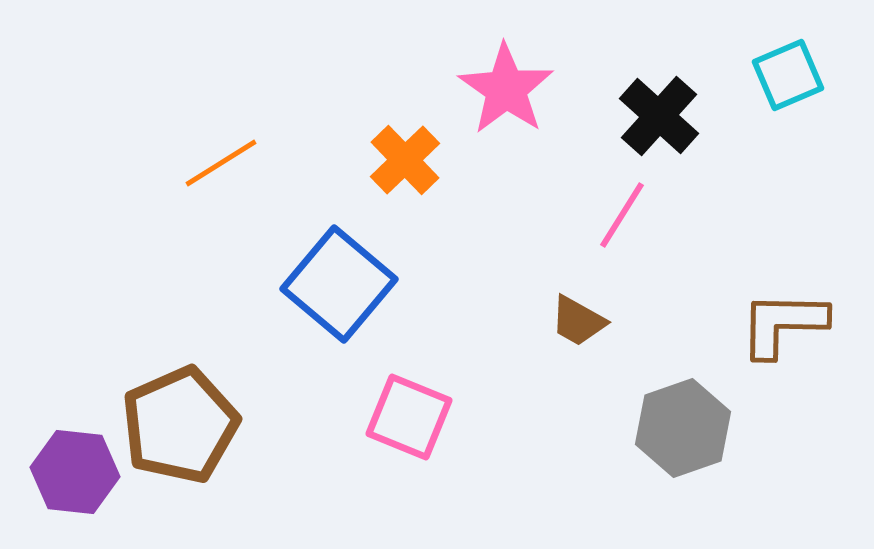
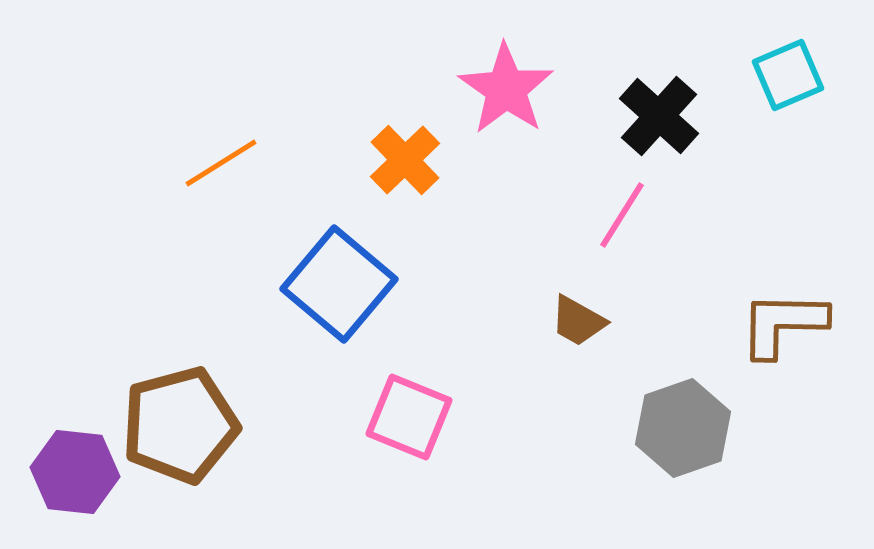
brown pentagon: rotated 9 degrees clockwise
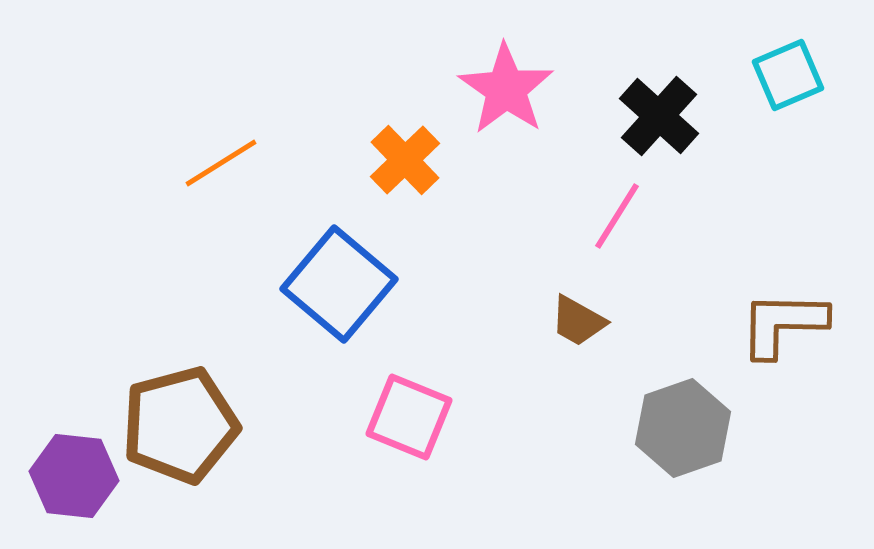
pink line: moved 5 px left, 1 px down
purple hexagon: moved 1 px left, 4 px down
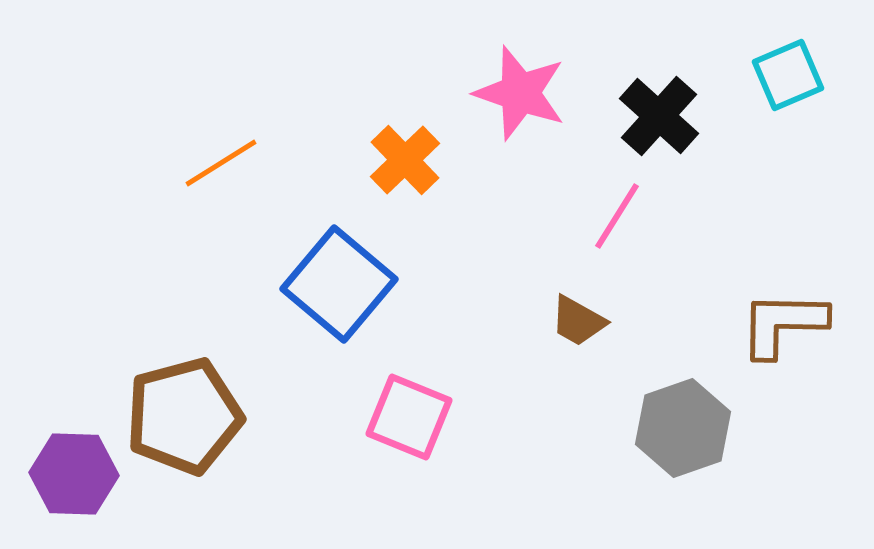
pink star: moved 14 px right, 4 px down; rotated 16 degrees counterclockwise
brown pentagon: moved 4 px right, 9 px up
purple hexagon: moved 2 px up; rotated 4 degrees counterclockwise
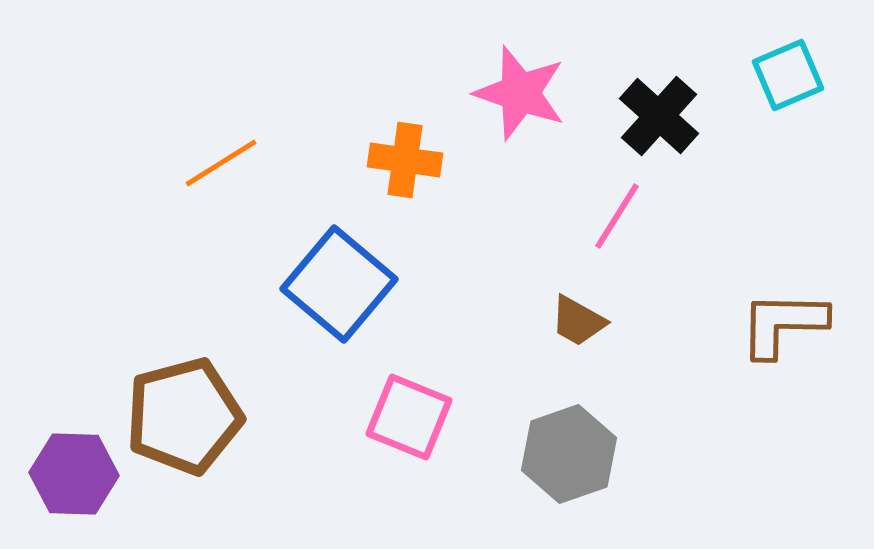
orange cross: rotated 38 degrees counterclockwise
gray hexagon: moved 114 px left, 26 px down
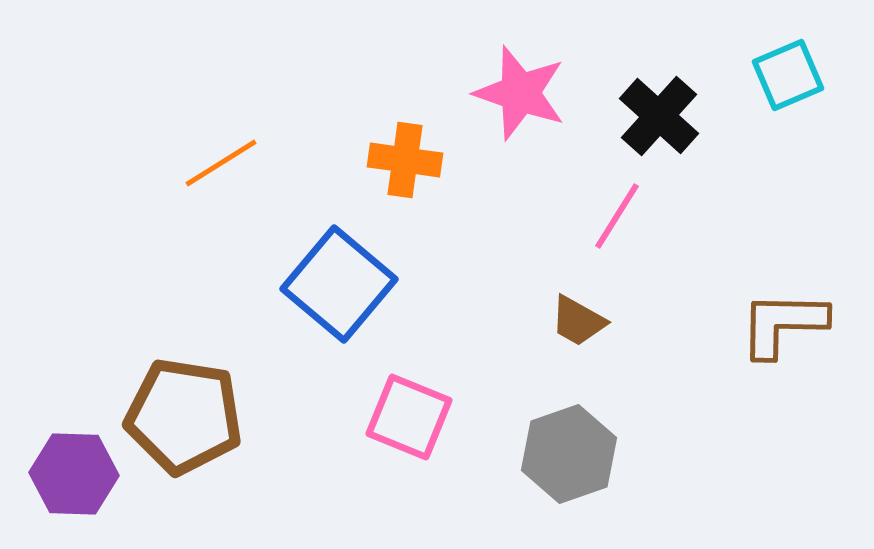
brown pentagon: rotated 24 degrees clockwise
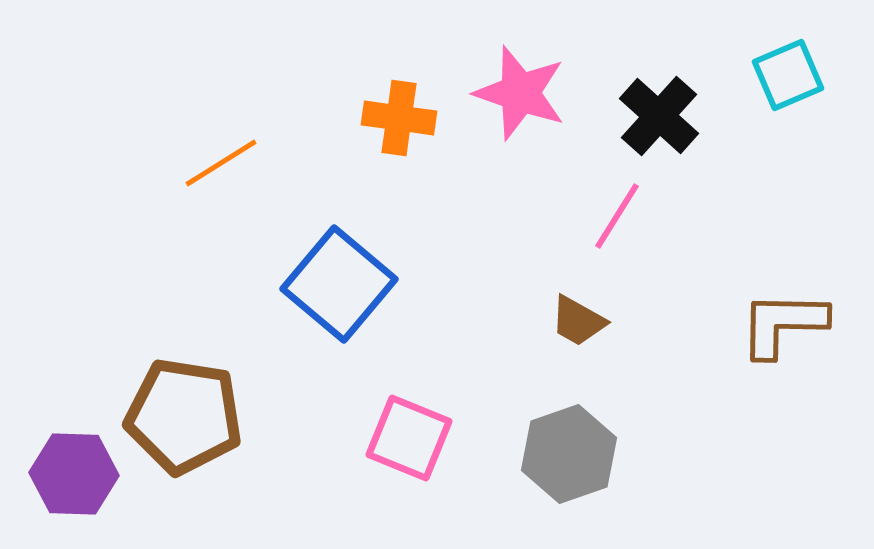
orange cross: moved 6 px left, 42 px up
pink square: moved 21 px down
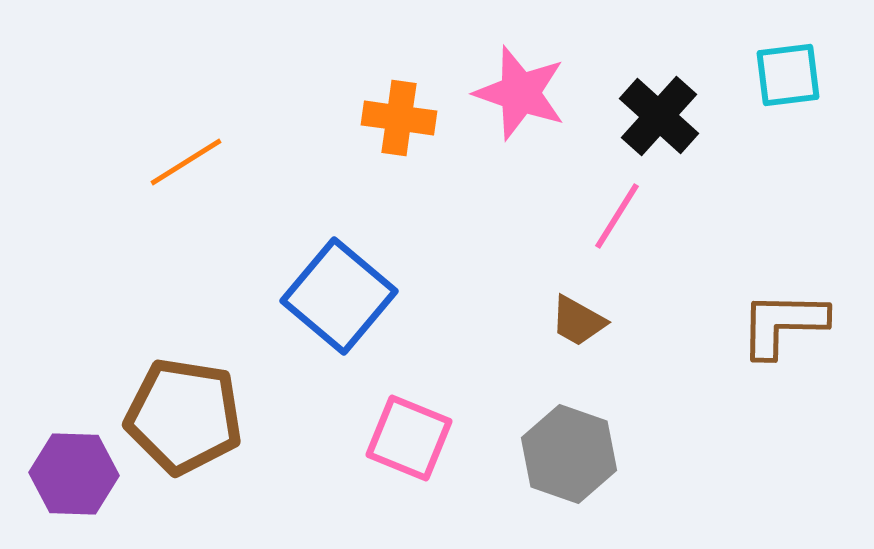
cyan square: rotated 16 degrees clockwise
orange line: moved 35 px left, 1 px up
blue square: moved 12 px down
gray hexagon: rotated 22 degrees counterclockwise
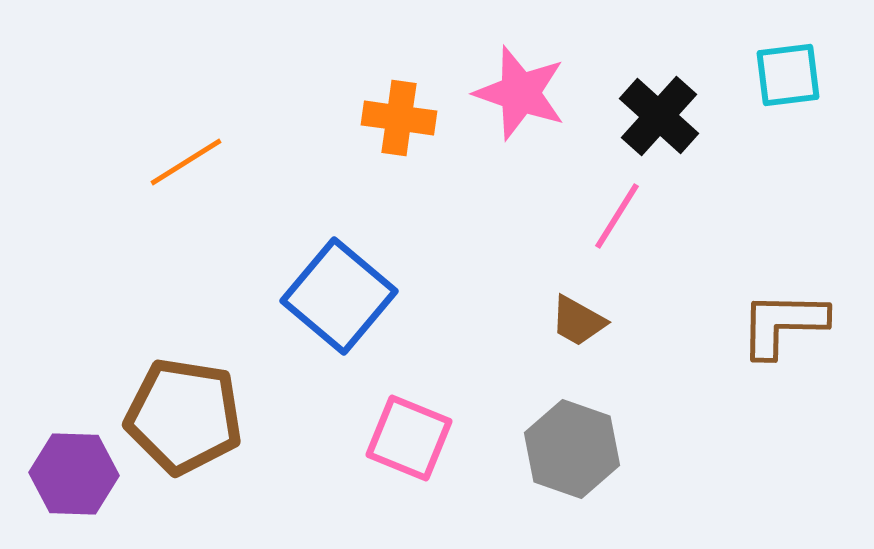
gray hexagon: moved 3 px right, 5 px up
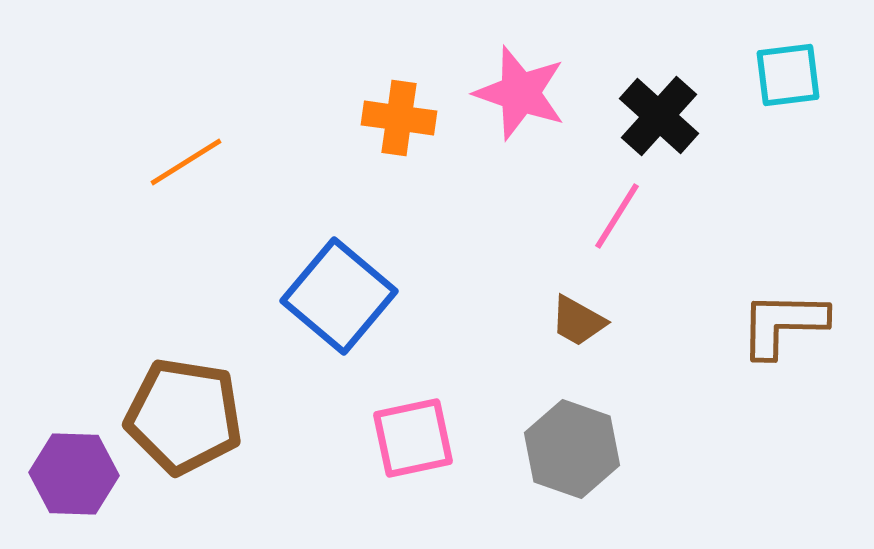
pink square: moved 4 px right; rotated 34 degrees counterclockwise
